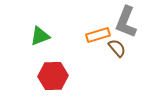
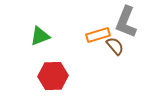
brown semicircle: moved 2 px left, 2 px up
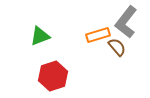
gray L-shape: rotated 16 degrees clockwise
brown semicircle: moved 2 px right, 1 px down
red hexagon: rotated 16 degrees counterclockwise
